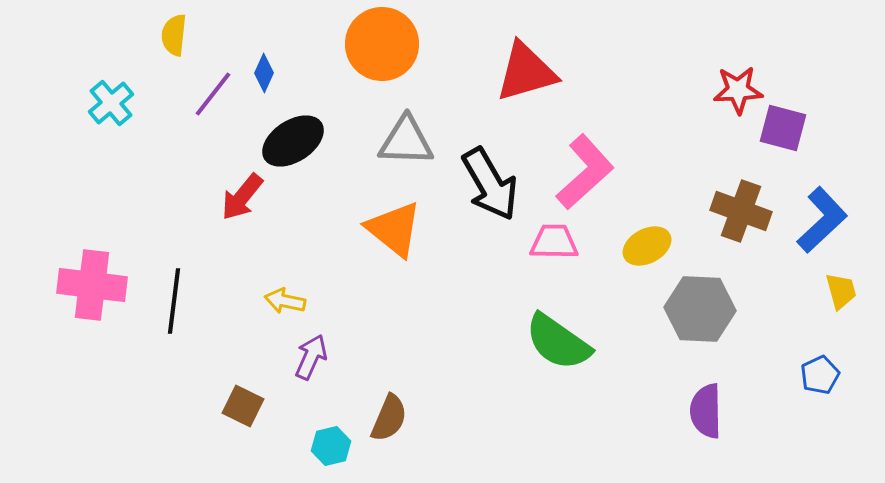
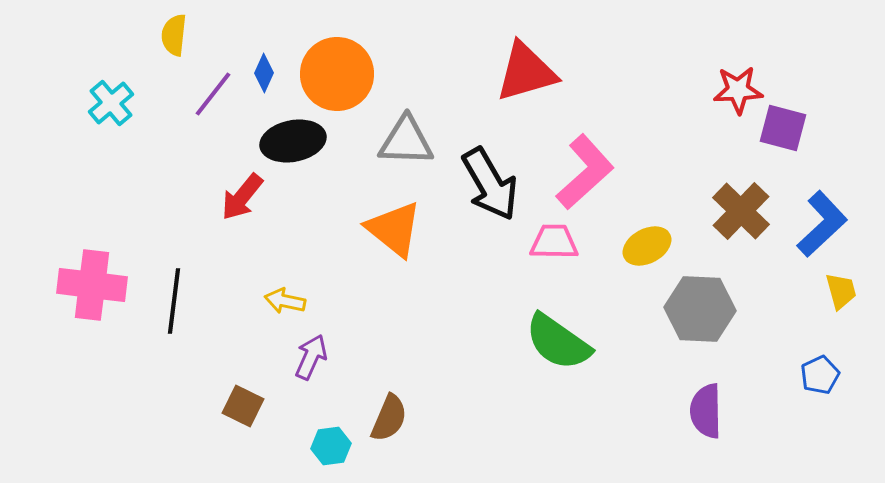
orange circle: moved 45 px left, 30 px down
black ellipse: rotated 22 degrees clockwise
brown cross: rotated 24 degrees clockwise
blue L-shape: moved 4 px down
cyan hexagon: rotated 6 degrees clockwise
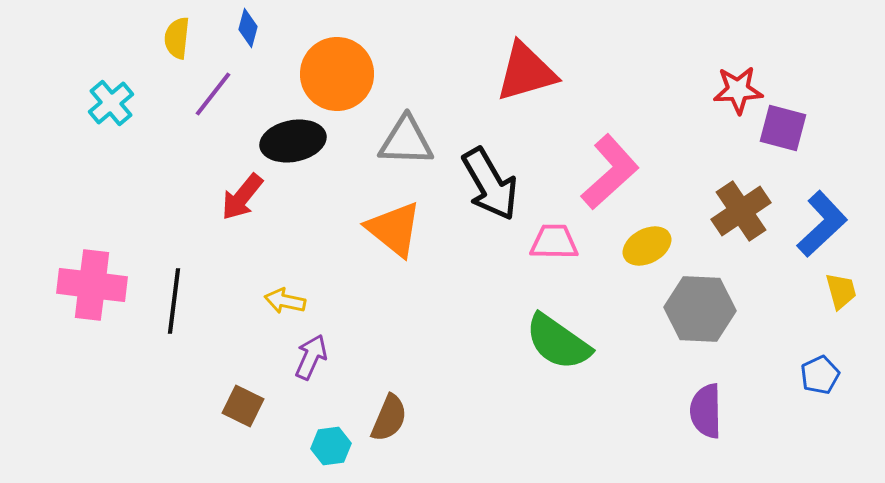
yellow semicircle: moved 3 px right, 3 px down
blue diamond: moved 16 px left, 45 px up; rotated 9 degrees counterclockwise
pink L-shape: moved 25 px right
brown cross: rotated 12 degrees clockwise
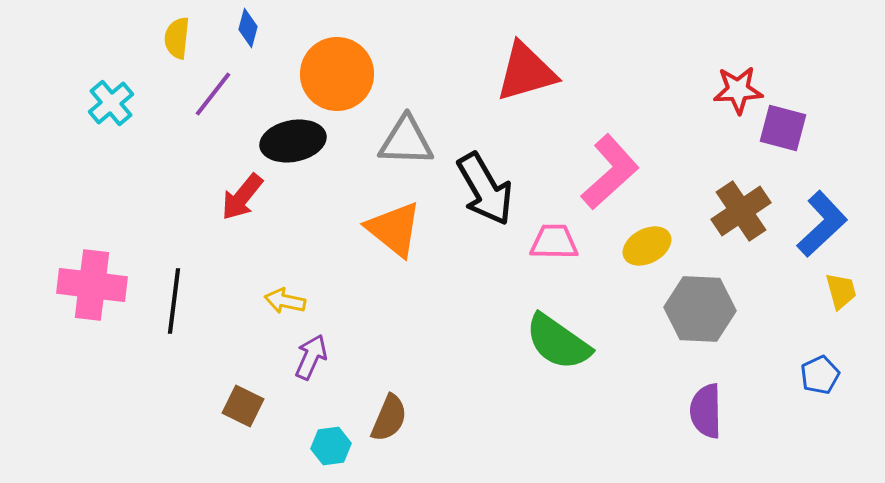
black arrow: moved 5 px left, 5 px down
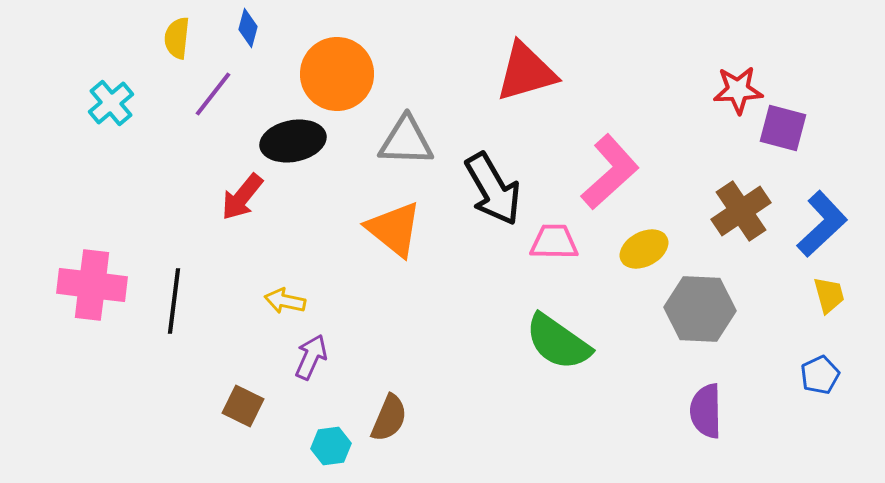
black arrow: moved 8 px right
yellow ellipse: moved 3 px left, 3 px down
yellow trapezoid: moved 12 px left, 4 px down
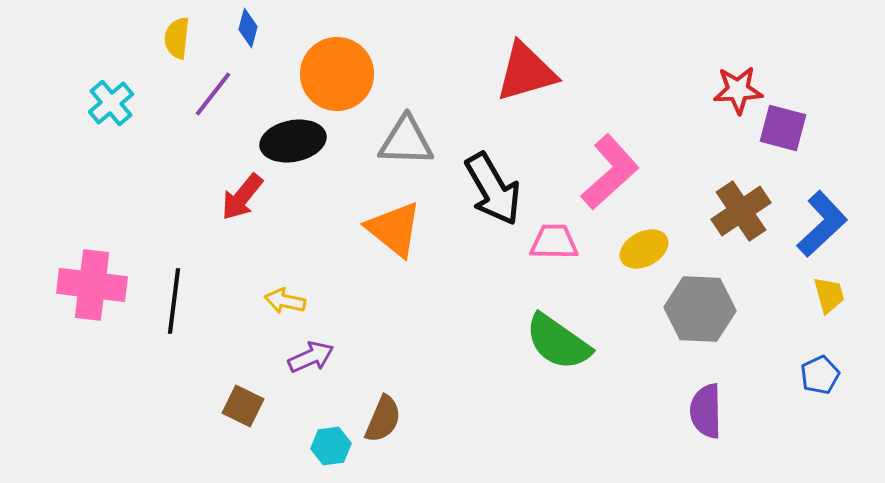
purple arrow: rotated 42 degrees clockwise
brown semicircle: moved 6 px left, 1 px down
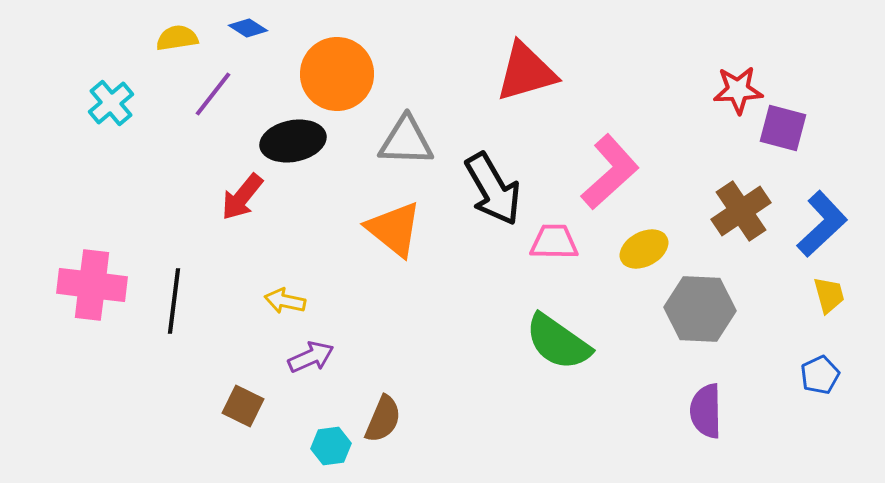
blue diamond: rotated 72 degrees counterclockwise
yellow semicircle: rotated 75 degrees clockwise
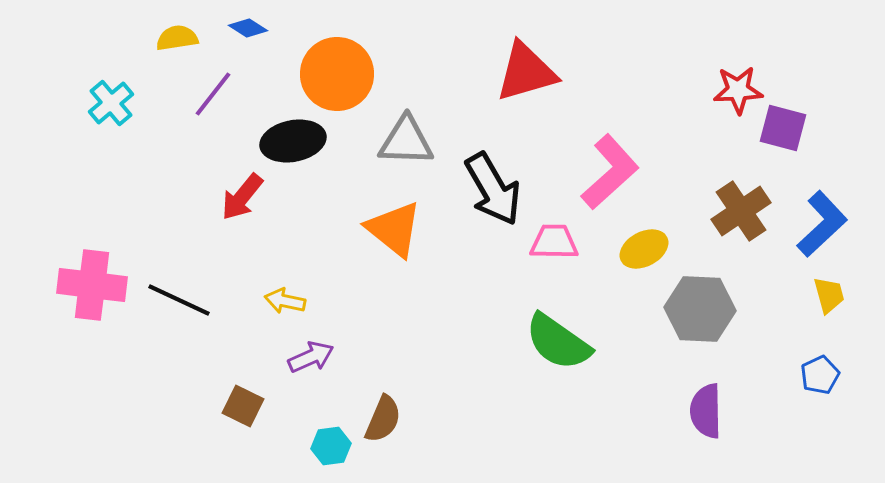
black line: moved 5 px right, 1 px up; rotated 72 degrees counterclockwise
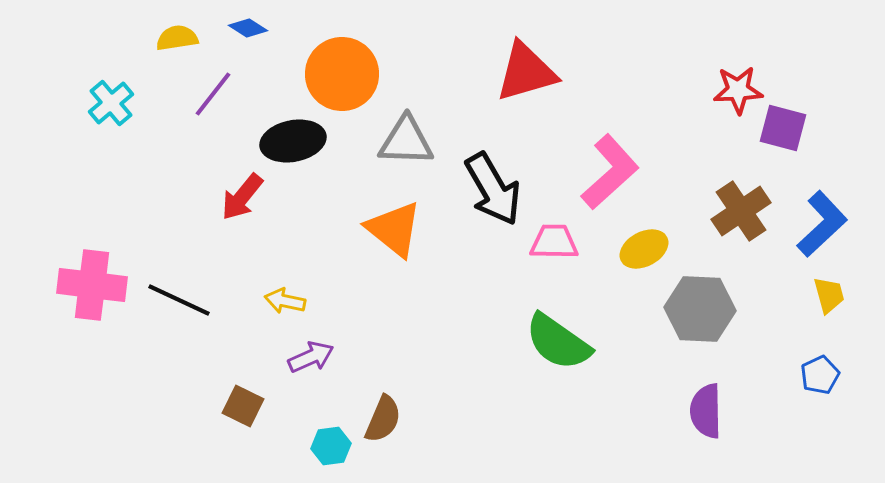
orange circle: moved 5 px right
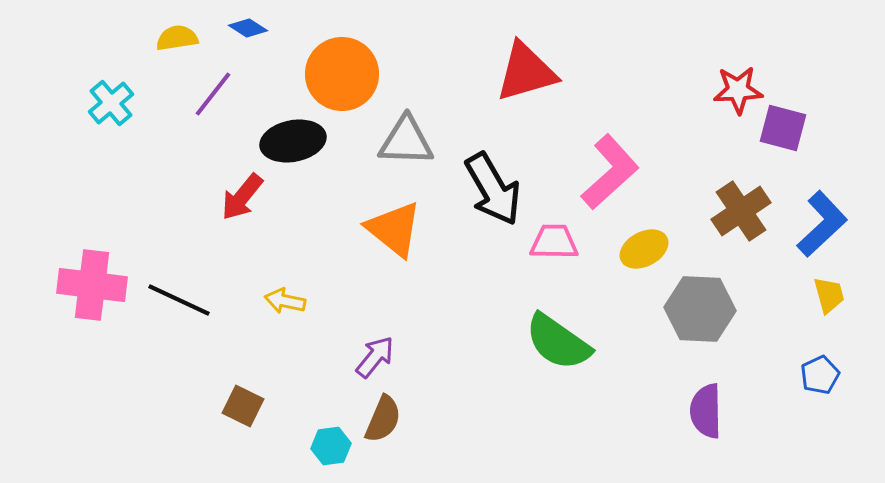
purple arrow: moved 64 px right; rotated 27 degrees counterclockwise
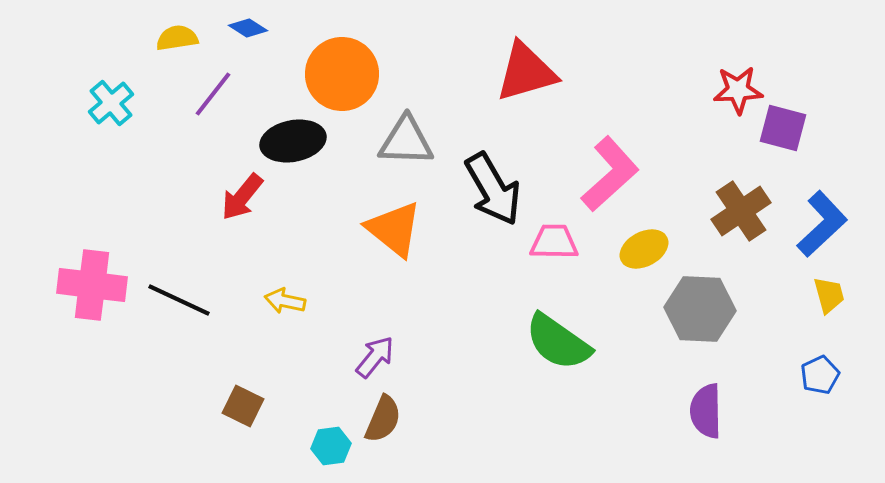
pink L-shape: moved 2 px down
